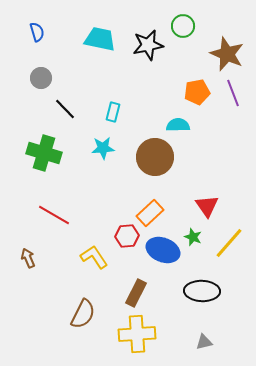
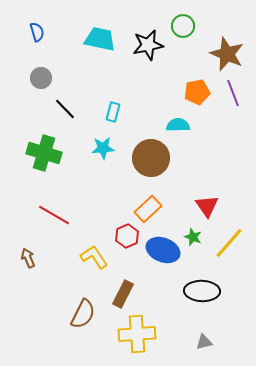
brown circle: moved 4 px left, 1 px down
orange rectangle: moved 2 px left, 4 px up
red hexagon: rotated 20 degrees counterclockwise
brown rectangle: moved 13 px left, 1 px down
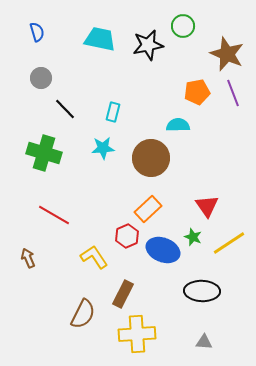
yellow line: rotated 16 degrees clockwise
gray triangle: rotated 18 degrees clockwise
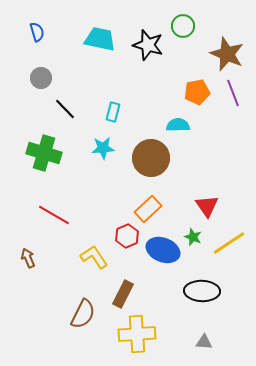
black star: rotated 28 degrees clockwise
